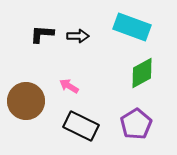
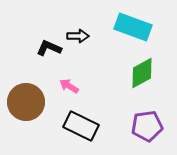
cyan rectangle: moved 1 px right
black L-shape: moved 7 px right, 14 px down; rotated 20 degrees clockwise
brown circle: moved 1 px down
purple pentagon: moved 11 px right, 2 px down; rotated 24 degrees clockwise
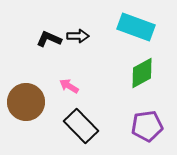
cyan rectangle: moved 3 px right
black L-shape: moved 9 px up
black rectangle: rotated 20 degrees clockwise
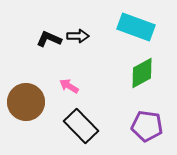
purple pentagon: rotated 16 degrees clockwise
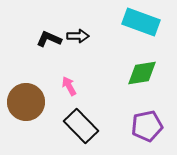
cyan rectangle: moved 5 px right, 5 px up
green diamond: rotated 20 degrees clockwise
pink arrow: rotated 30 degrees clockwise
purple pentagon: rotated 20 degrees counterclockwise
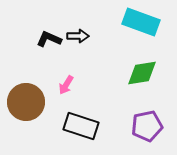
pink arrow: moved 3 px left, 1 px up; rotated 120 degrees counterclockwise
black rectangle: rotated 28 degrees counterclockwise
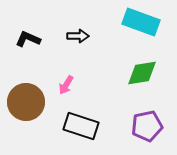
black L-shape: moved 21 px left
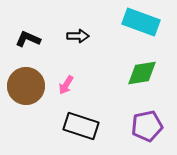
brown circle: moved 16 px up
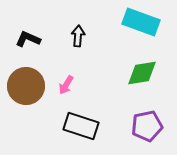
black arrow: rotated 85 degrees counterclockwise
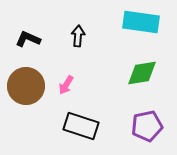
cyan rectangle: rotated 12 degrees counterclockwise
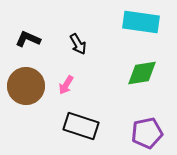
black arrow: moved 8 px down; rotated 145 degrees clockwise
purple pentagon: moved 7 px down
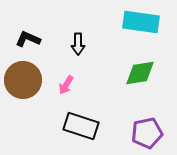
black arrow: rotated 30 degrees clockwise
green diamond: moved 2 px left
brown circle: moved 3 px left, 6 px up
